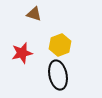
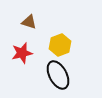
brown triangle: moved 5 px left, 8 px down
black ellipse: rotated 16 degrees counterclockwise
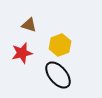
brown triangle: moved 3 px down
black ellipse: rotated 12 degrees counterclockwise
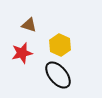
yellow hexagon: rotated 15 degrees counterclockwise
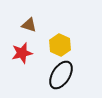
black ellipse: moved 3 px right; rotated 72 degrees clockwise
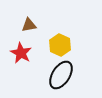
brown triangle: rotated 28 degrees counterclockwise
red star: moved 1 px left; rotated 30 degrees counterclockwise
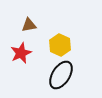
red star: rotated 20 degrees clockwise
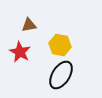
yellow hexagon: rotated 15 degrees counterclockwise
red star: moved 1 px left, 1 px up; rotated 20 degrees counterclockwise
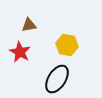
yellow hexagon: moved 7 px right
black ellipse: moved 4 px left, 4 px down
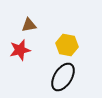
red star: moved 2 px up; rotated 30 degrees clockwise
black ellipse: moved 6 px right, 2 px up
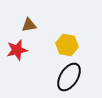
red star: moved 3 px left
black ellipse: moved 6 px right
